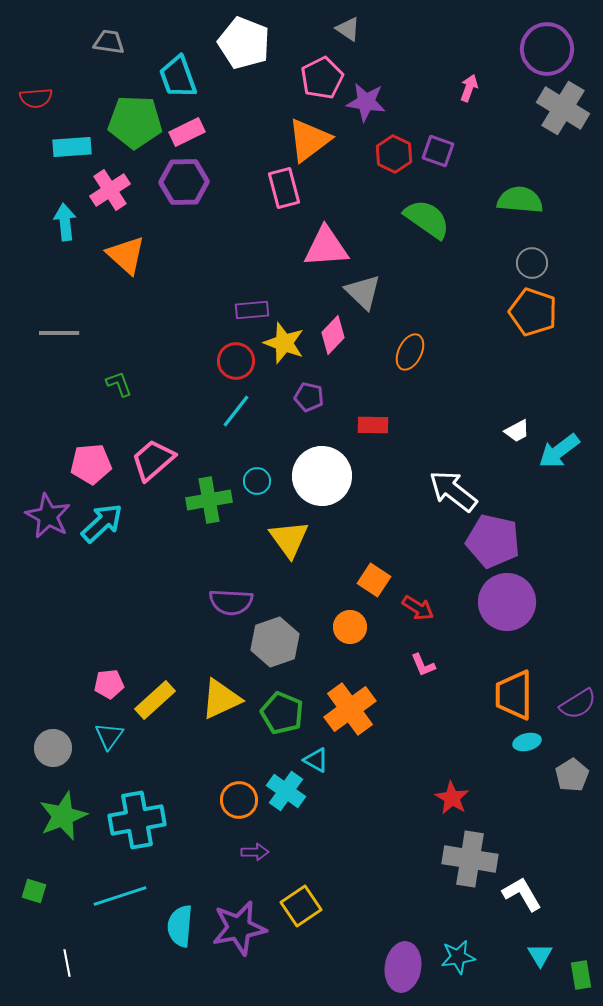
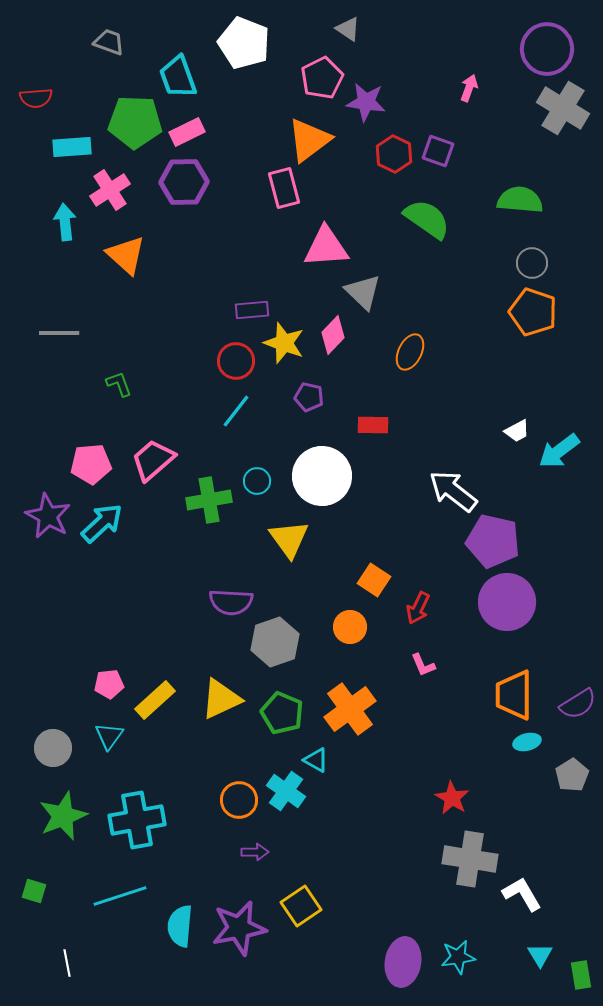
gray trapezoid at (109, 42): rotated 12 degrees clockwise
red arrow at (418, 608): rotated 84 degrees clockwise
purple ellipse at (403, 967): moved 5 px up
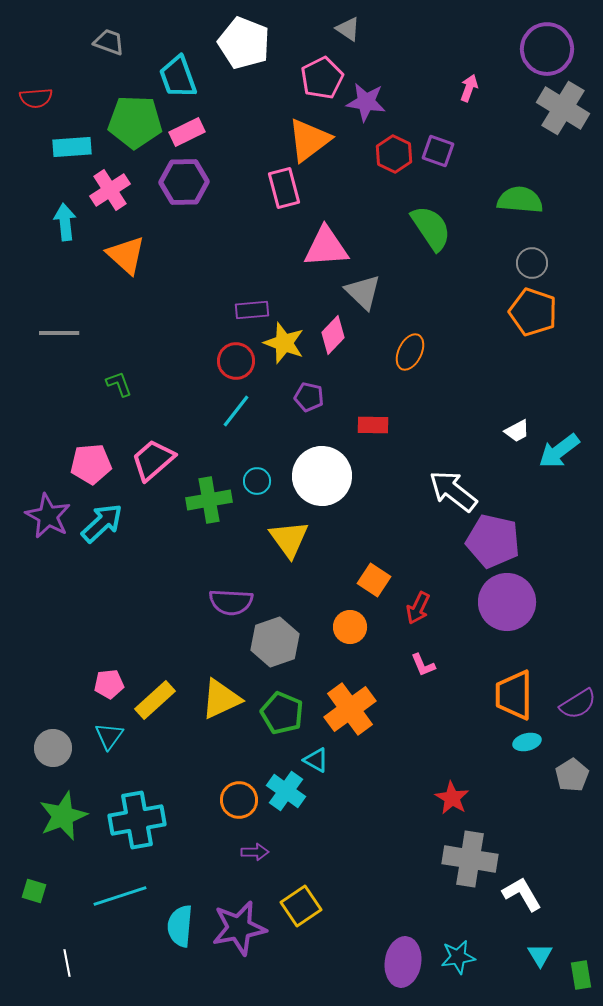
green semicircle at (427, 219): moved 4 px right, 9 px down; rotated 21 degrees clockwise
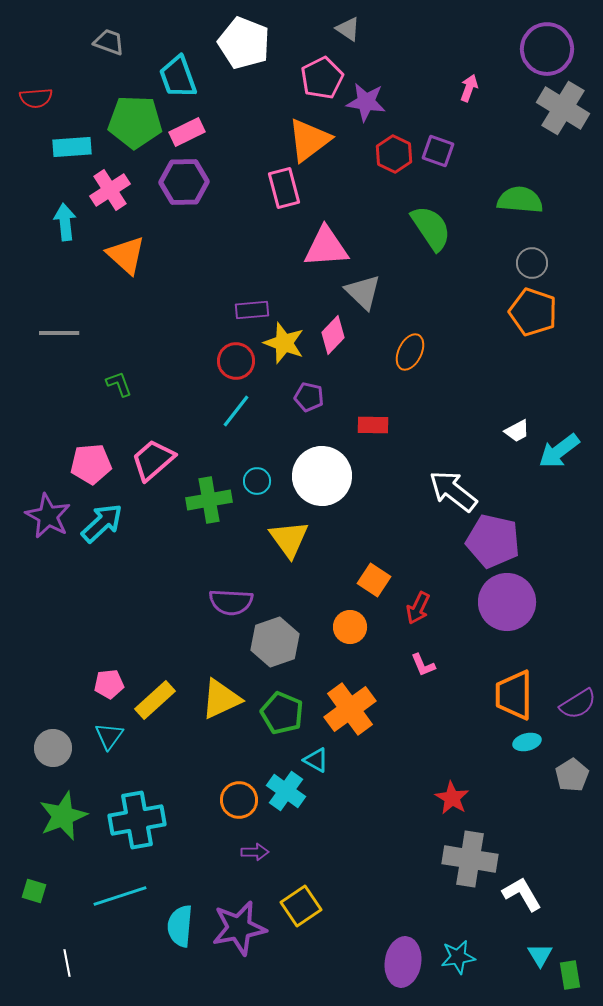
green rectangle at (581, 975): moved 11 px left
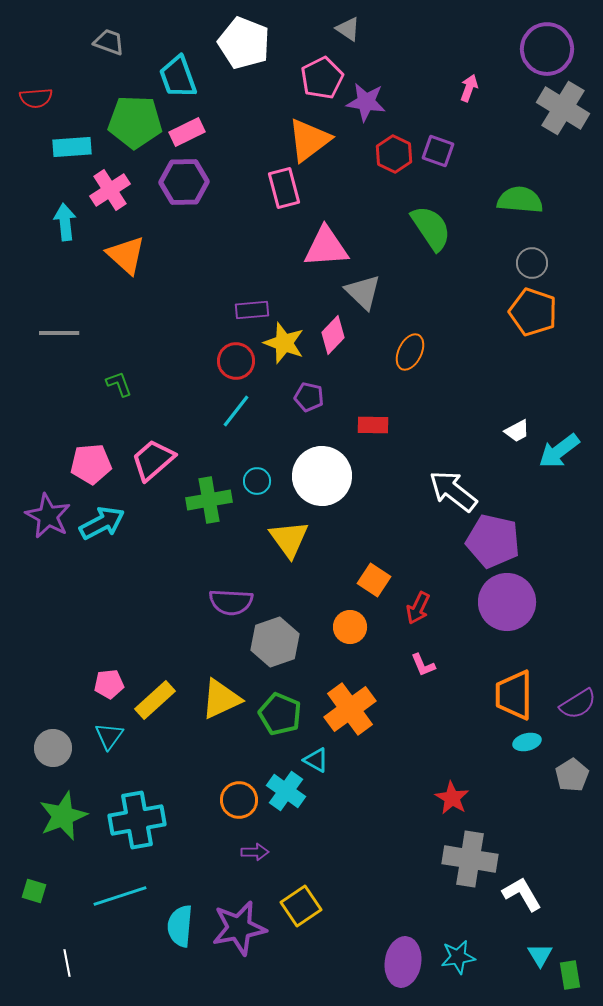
cyan arrow at (102, 523): rotated 15 degrees clockwise
green pentagon at (282, 713): moved 2 px left, 1 px down
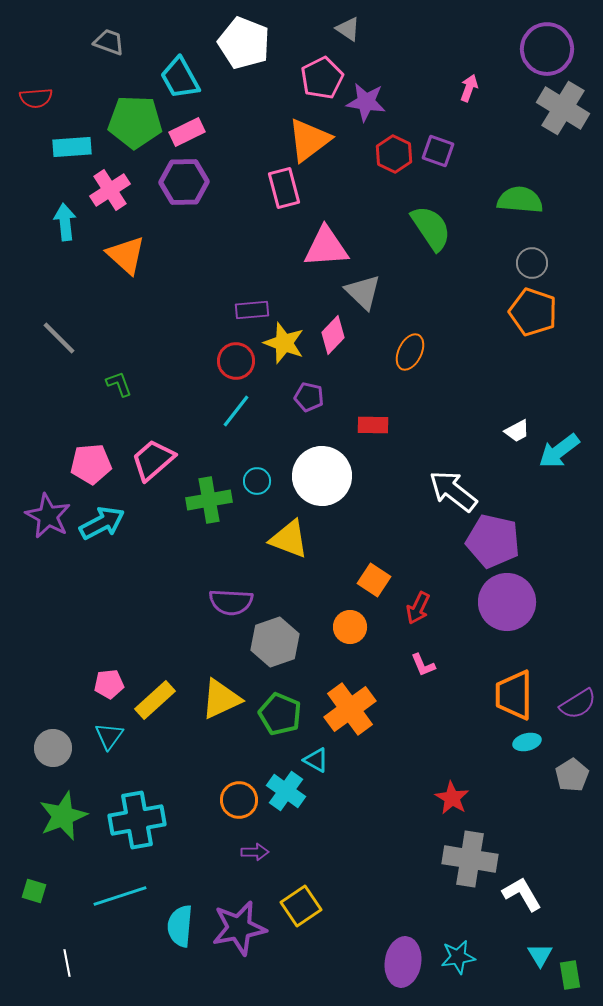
cyan trapezoid at (178, 77): moved 2 px right, 1 px down; rotated 9 degrees counterclockwise
gray line at (59, 333): moved 5 px down; rotated 45 degrees clockwise
yellow triangle at (289, 539): rotated 33 degrees counterclockwise
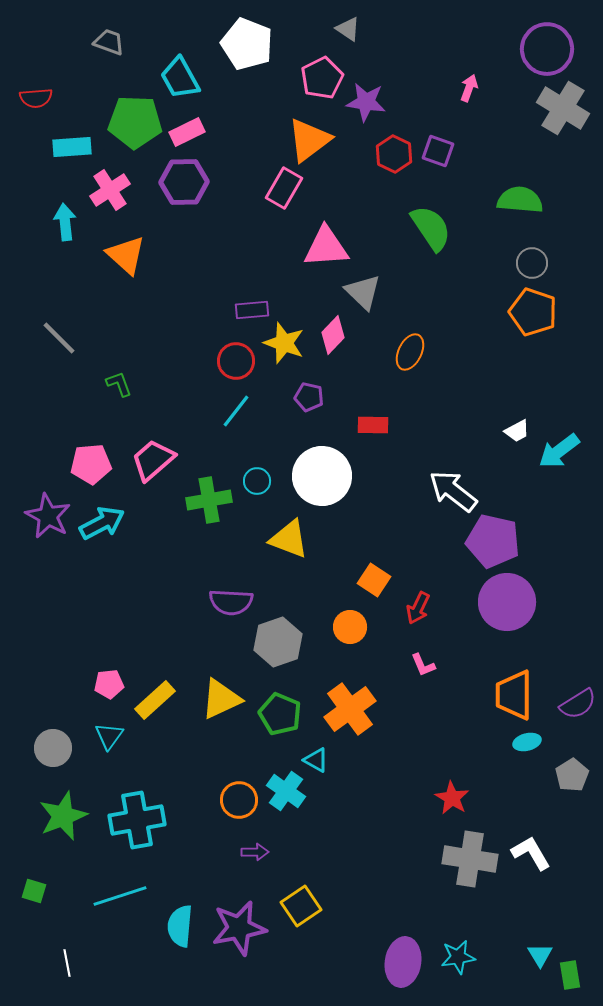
white pentagon at (244, 43): moved 3 px right, 1 px down
pink rectangle at (284, 188): rotated 45 degrees clockwise
gray hexagon at (275, 642): moved 3 px right
white L-shape at (522, 894): moved 9 px right, 41 px up
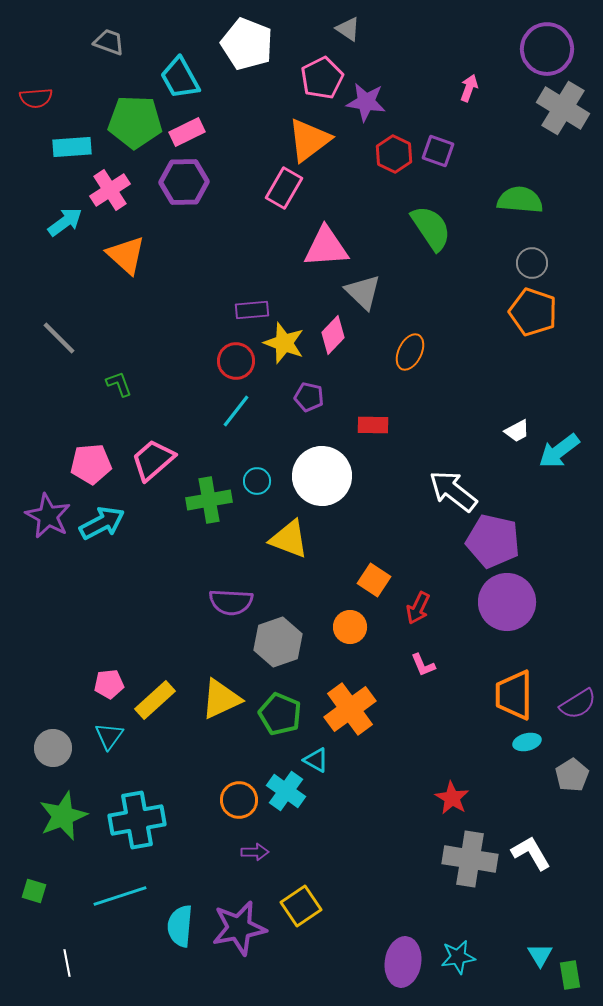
cyan arrow at (65, 222): rotated 60 degrees clockwise
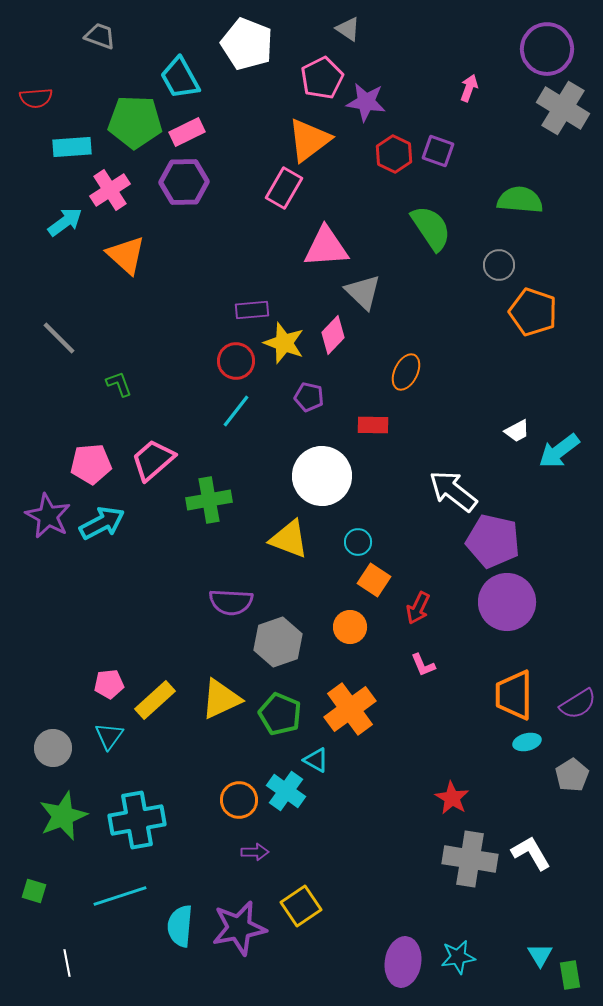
gray trapezoid at (109, 42): moved 9 px left, 6 px up
gray circle at (532, 263): moved 33 px left, 2 px down
orange ellipse at (410, 352): moved 4 px left, 20 px down
cyan circle at (257, 481): moved 101 px right, 61 px down
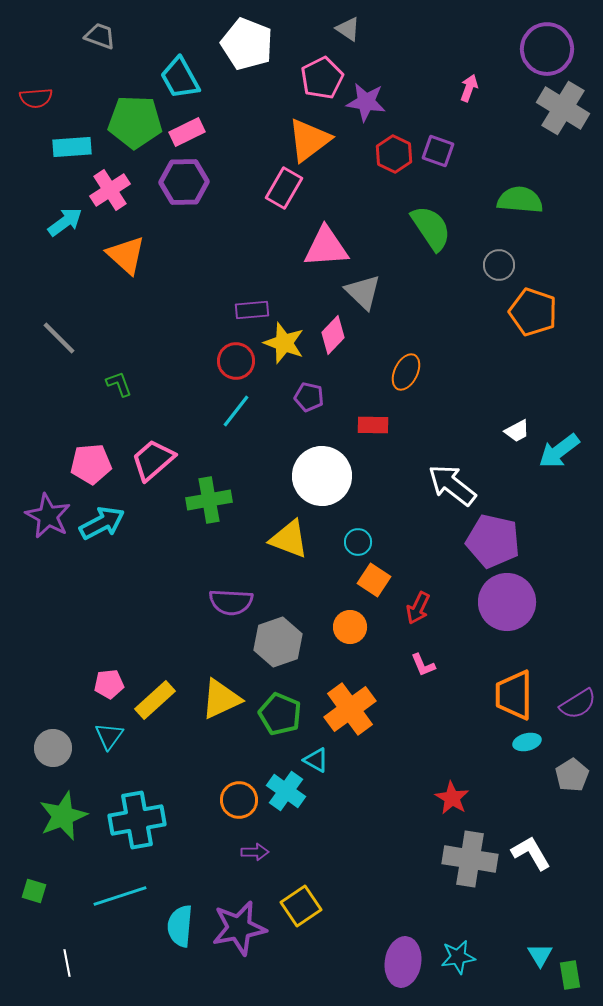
white arrow at (453, 491): moved 1 px left, 6 px up
